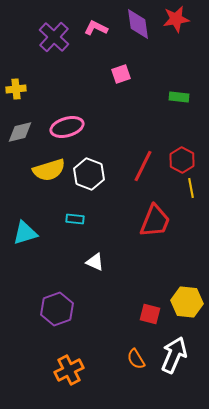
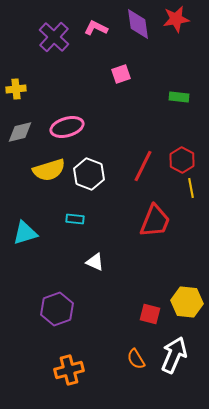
orange cross: rotated 12 degrees clockwise
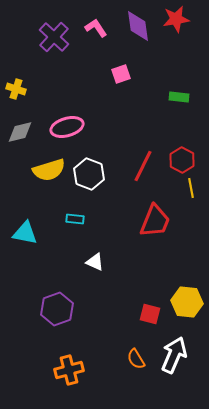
purple diamond: moved 2 px down
pink L-shape: rotated 30 degrees clockwise
yellow cross: rotated 24 degrees clockwise
cyan triangle: rotated 28 degrees clockwise
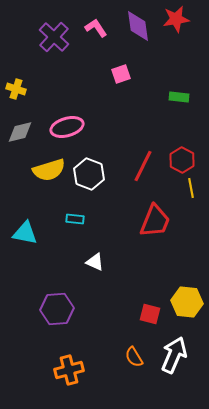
purple hexagon: rotated 16 degrees clockwise
orange semicircle: moved 2 px left, 2 px up
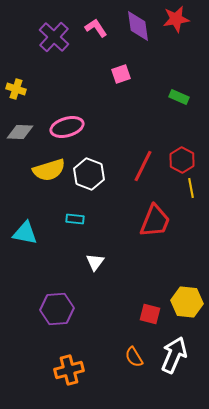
green rectangle: rotated 18 degrees clockwise
gray diamond: rotated 16 degrees clockwise
white triangle: rotated 42 degrees clockwise
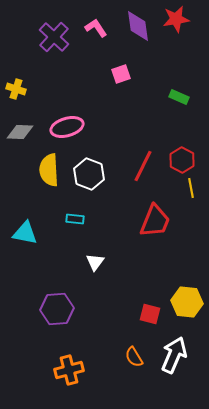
yellow semicircle: rotated 104 degrees clockwise
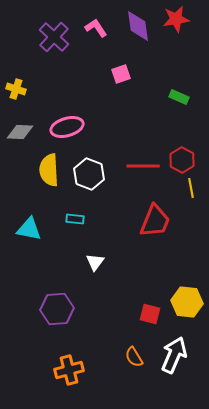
red line: rotated 64 degrees clockwise
cyan triangle: moved 4 px right, 4 px up
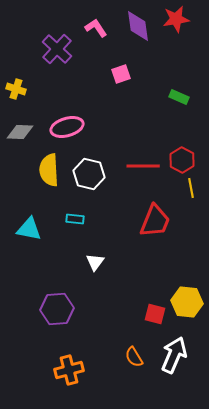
purple cross: moved 3 px right, 12 px down
white hexagon: rotated 8 degrees counterclockwise
red square: moved 5 px right
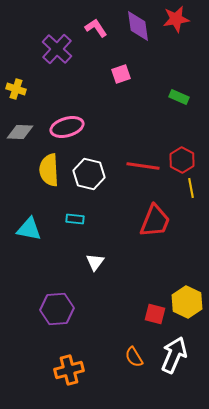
red line: rotated 8 degrees clockwise
yellow hexagon: rotated 20 degrees clockwise
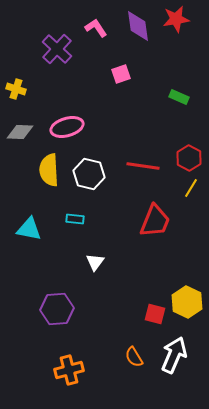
red hexagon: moved 7 px right, 2 px up
yellow line: rotated 42 degrees clockwise
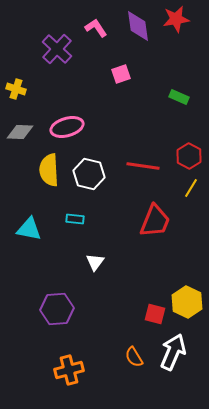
red hexagon: moved 2 px up
white arrow: moved 1 px left, 3 px up
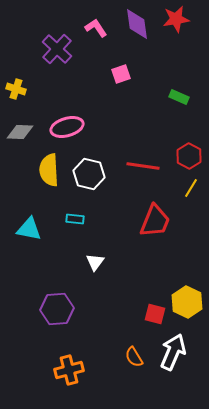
purple diamond: moved 1 px left, 2 px up
